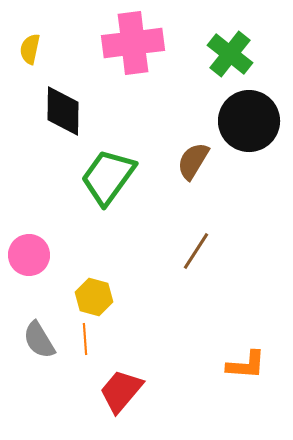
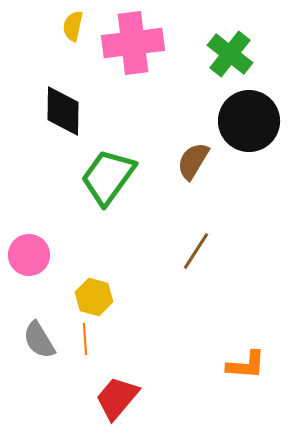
yellow semicircle: moved 43 px right, 23 px up
red trapezoid: moved 4 px left, 7 px down
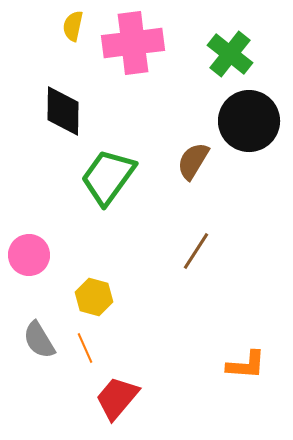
orange line: moved 9 px down; rotated 20 degrees counterclockwise
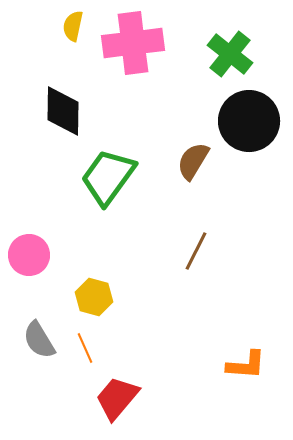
brown line: rotated 6 degrees counterclockwise
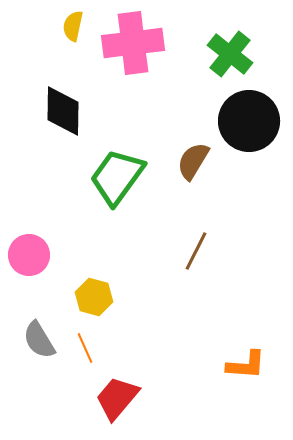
green trapezoid: moved 9 px right
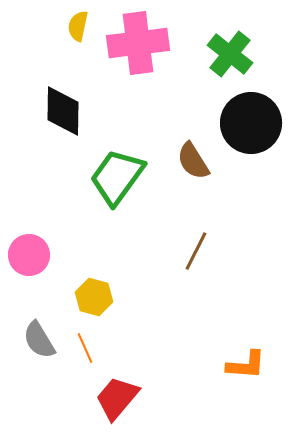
yellow semicircle: moved 5 px right
pink cross: moved 5 px right
black circle: moved 2 px right, 2 px down
brown semicircle: rotated 63 degrees counterclockwise
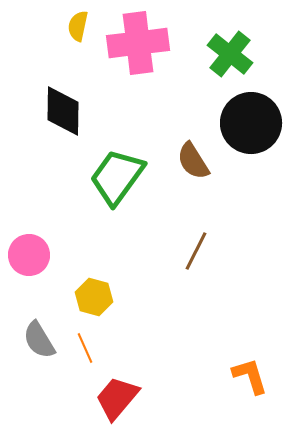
orange L-shape: moved 4 px right, 11 px down; rotated 111 degrees counterclockwise
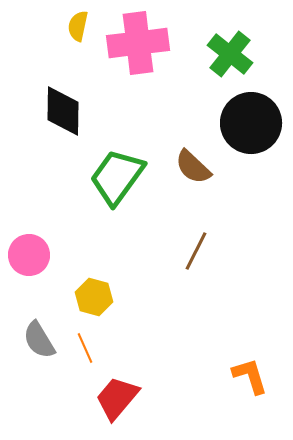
brown semicircle: moved 6 px down; rotated 15 degrees counterclockwise
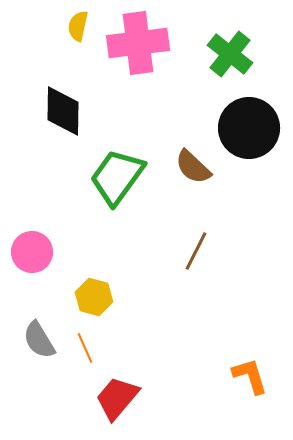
black circle: moved 2 px left, 5 px down
pink circle: moved 3 px right, 3 px up
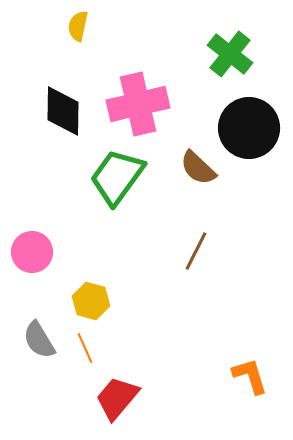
pink cross: moved 61 px down; rotated 6 degrees counterclockwise
brown semicircle: moved 5 px right, 1 px down
yellow hexagon: moved 3 px left, 4 px down
